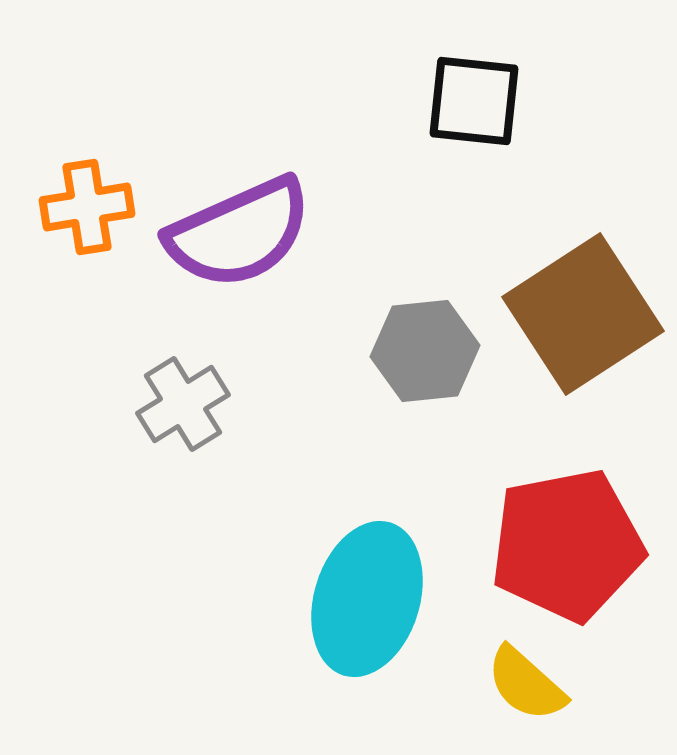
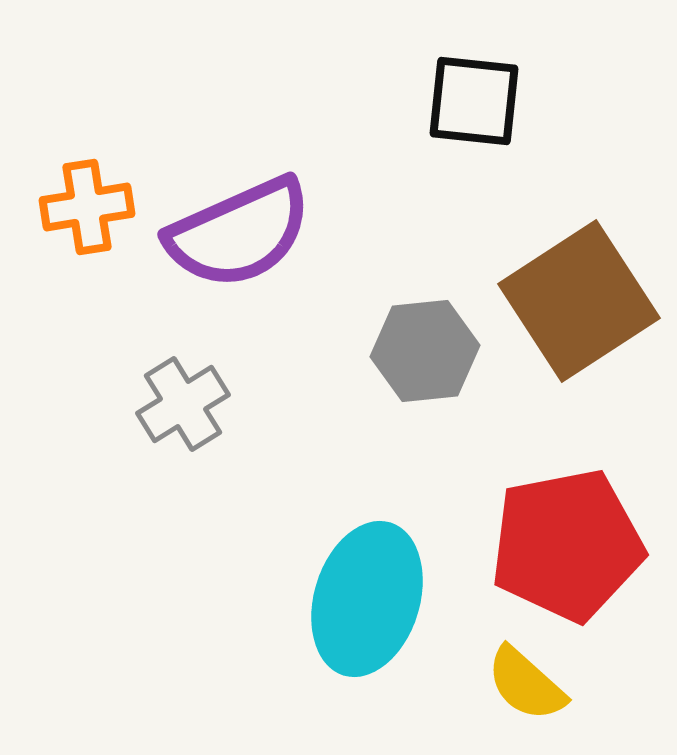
brown square: moved 4 px left, 13 px up
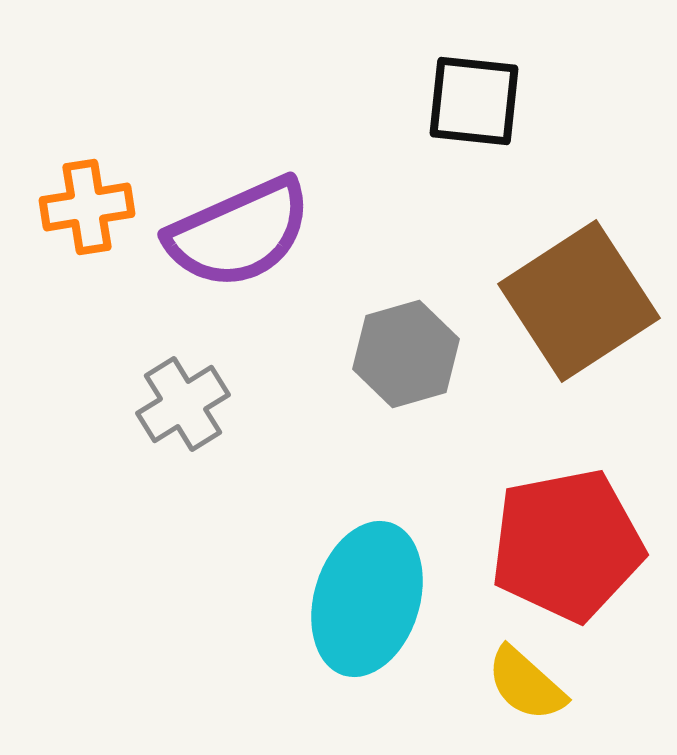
gray hexagon: moved 19 px left, 3 px down; rotated 10 degrees counterclockwise
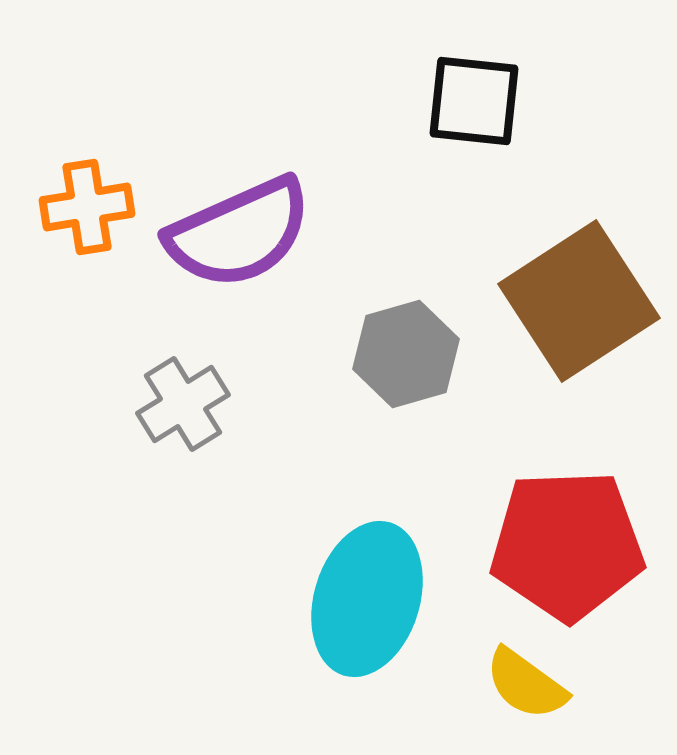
red pentagon: rotated 9 degrees clockwise
yellow semicircle: rotated 6 degrees counterclockwise
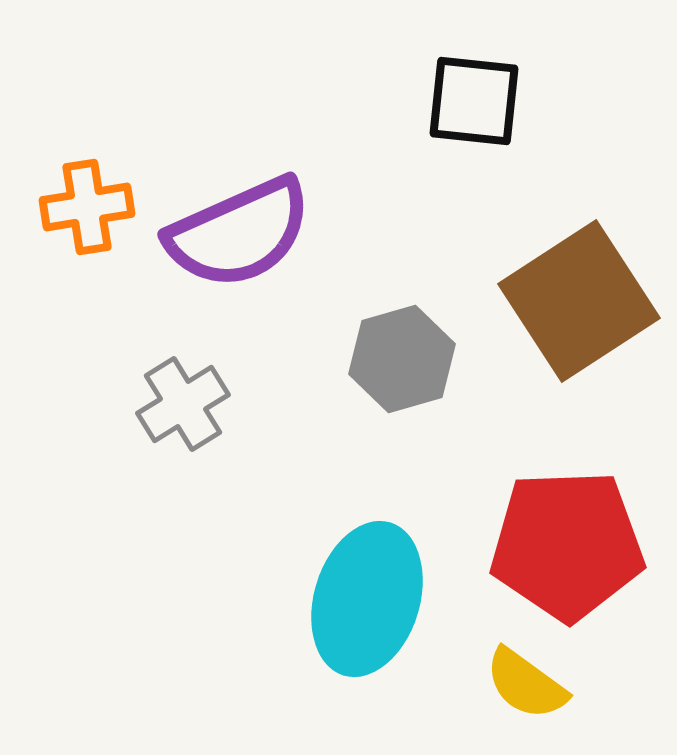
gray hexagon: moved 4 px left, 5 px down
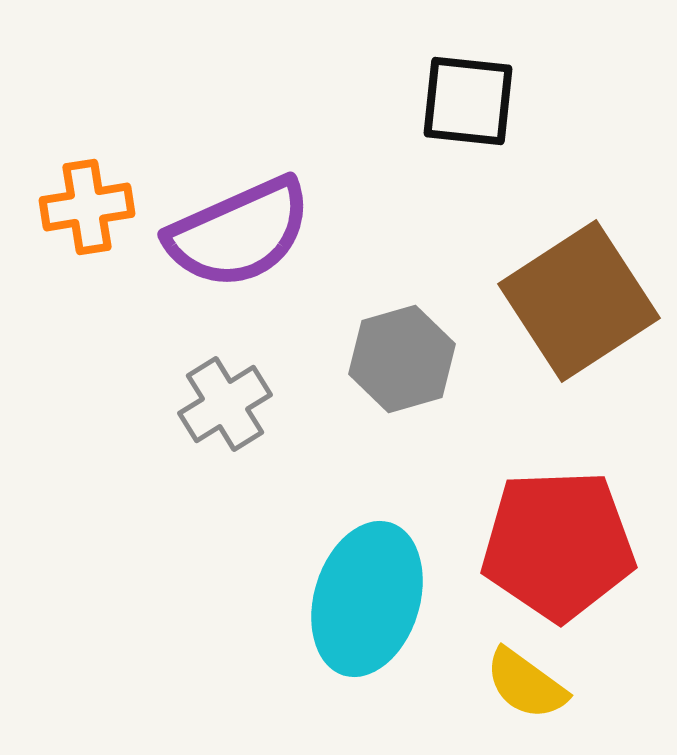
black square: moved 6 px left
gray cross: moved 42 px right
red pentagon: moved 9 px left
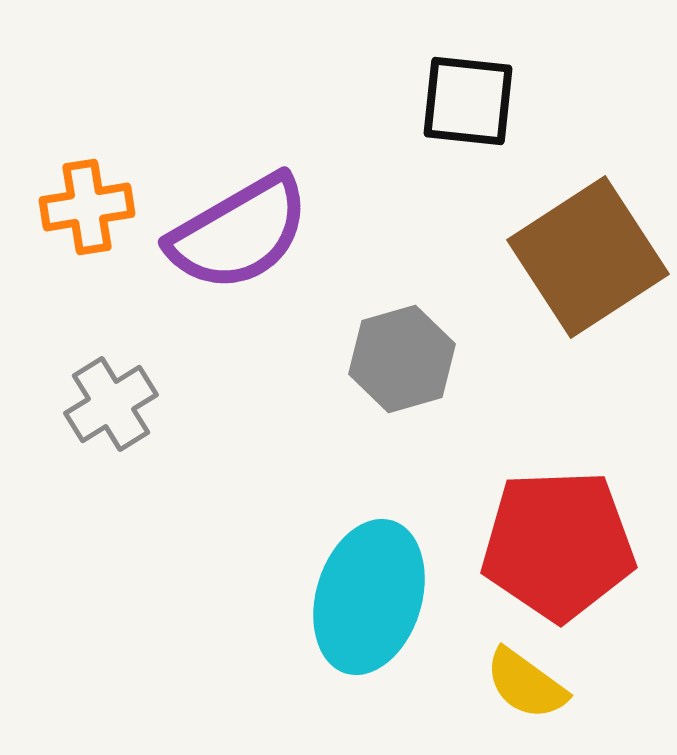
purple semicircle: rotated 6 degrees counterclockwise
brown square: moved 9 px right, 44 px up
gray cross: moved 114 px left
cyan ellipse: moved 2 px right, 2 px up
